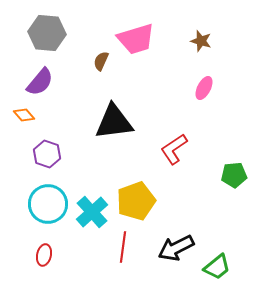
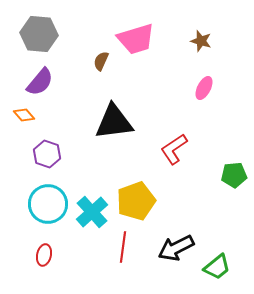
gray hexagon: moved 8 px left, 1 px down
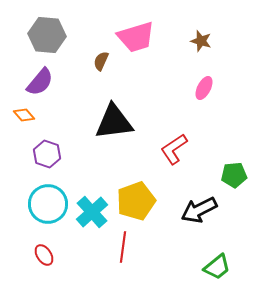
gray hexagon: moved 8 px right, 1 px down
pink trapezoid: moved 2 px up
black arrow: moved 23 px right, 38 px up
red ellipse: rotated 45 degrees counterclockwise
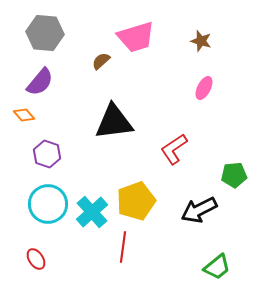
gray hexagon: moved 2 px left, 2 px up
brown semicircle: rotated 24 degrees clockwise
red ellipse: moved 8 px left, 4 px down
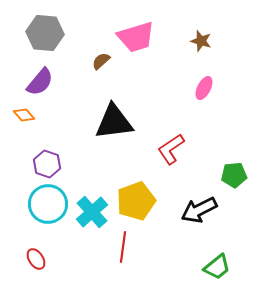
red L-shape: moved 3 px left
purple hexagon: moved 10 px down
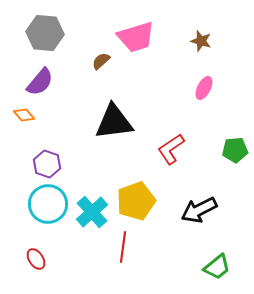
green pentagon: moved 1 px right, 25 px up
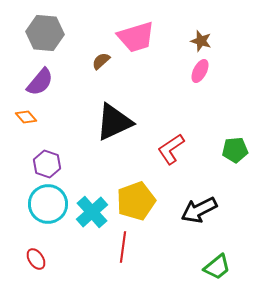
pink ellipse: moved 4 px left, 17 px up
orange diamond: moved 2 px right, 2 px down
black triangle: rotated 18 degrees counterclockwise
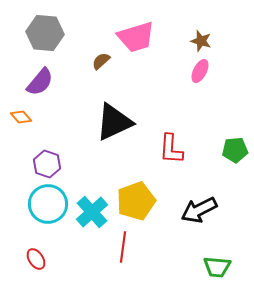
orange diamond: moved 5 px left
red L-shape: rotated 52 degrees counterclockwise
green trapezoid: rotated 44 degrees clockwise
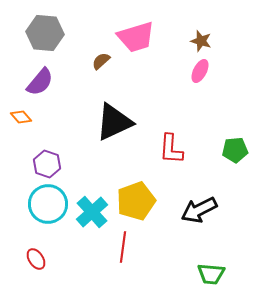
green trapezoid: moved 6 px left, 7 px down
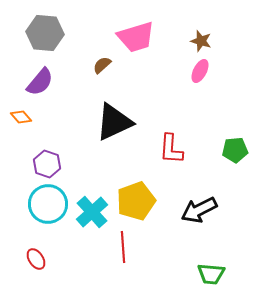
brown semicircle: moved 1 px right, 4 px down
red line: rotated 12 degrees counterclockwise
